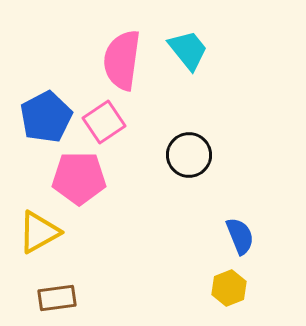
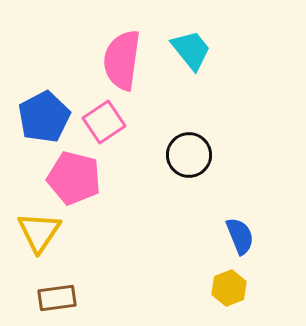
cyan trapezoid: moved 3 px right
blue pentagon: moved 2 px left
pink pentagon: moved 5 px left; rotated 14 degrees clockwise
yellow triangle: rotated 27 degrees counterclockwise
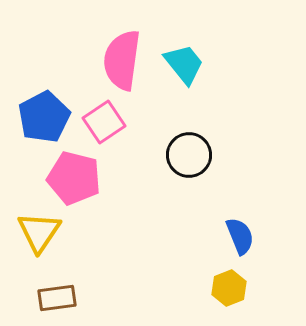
cyan trapezoid: moved 7 px left, 14 px down
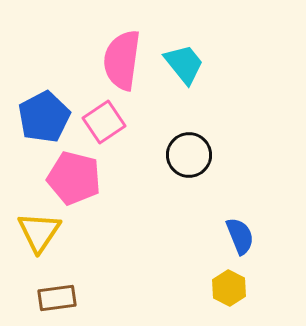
yellow hexagon: rotated 12 degrees counterclockwise
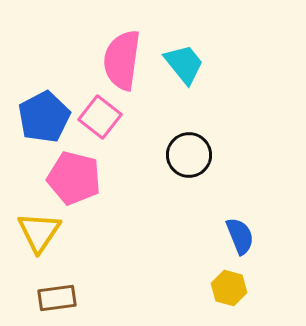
pink square: moved 4 px left, 5 px up; rotated 18 degrees counterclockwise
yellow hexagon: rotated 12 degrees counterclockwise
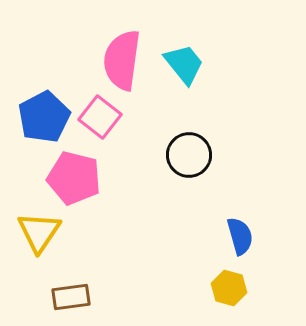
blue semicircle: rotated 6 degrees clockwise
brown rectangle: moved 14 px right, 1 px up
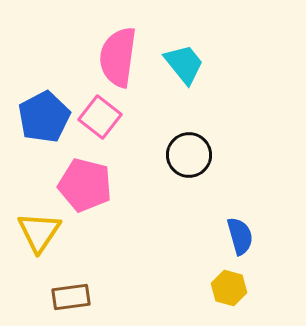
pink semicircle: moved 4 px left, 3 px up
pink pentagon: moved 11 px right, 7 px down
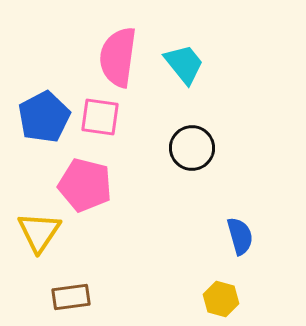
pink square: rotated 30 degrees counterclockwise
black circle: moved 3 px right, 7 px up
yellow hexagon: moved 8 px left, 11 px down
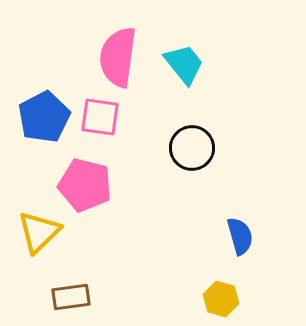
yellow triangle: rotated 12 degrees clockwise
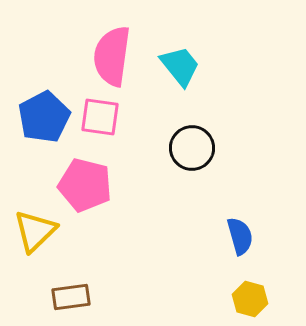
pink semicircle: moved 6 px left, 1 px up
cyan trapezoid: moved 4 px left, 2 px down
yellow triangle: moved 4 px left, 1 px up
yellow hexagon: moved 29 px right
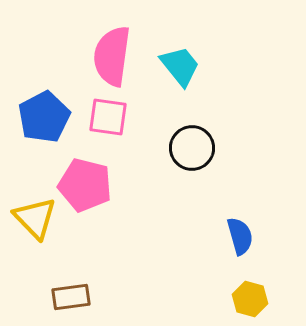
pink square: moved 8 px right
yellow triangle: moved 13 px up; rotated 30 degrees counterclockwise
